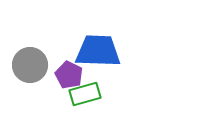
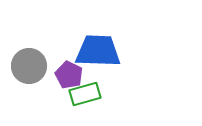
gray circle: moved 1 px left, 1 px down
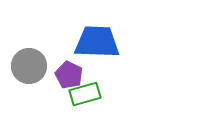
blue trapezoid: moved 1 px left, 9 px up
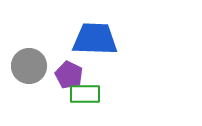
blue trapezoid: moved 2 px left, 3 px up
green rectangle: rotated 16 degrees clockwise
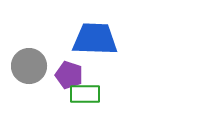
purple pentagon: rotated 8 degrees counterclockwise
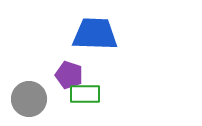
blue trapezoid: moved 5 px up
gray circle: moved 33 px down
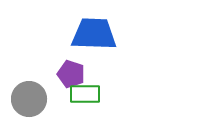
blue trapezoid: moved 1 px left
purple pentagon: moved 2 px right, 1 px up
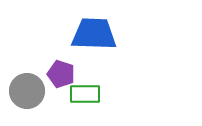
purple pentagon: moved 10 px left
gray circle: moved 2 px left, 8 px up
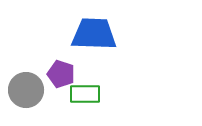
gray circle: moved 1 px left, 1 px up
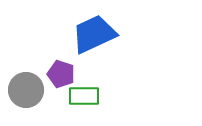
blue trapezoid: rotated 27 degrees counterclockwise
green rectangle: moved 1 px left, 2 px down
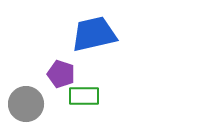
blue trapezoid: rotated 12 degrees clockwise
gray circle: moved 14 px down
